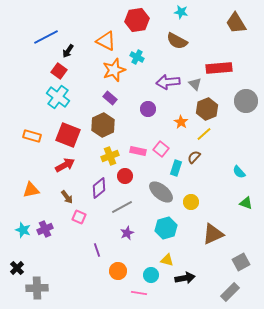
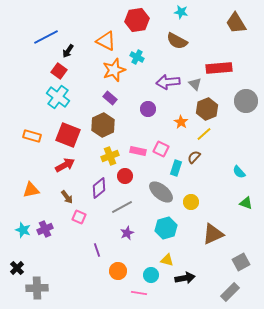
pink square at (161, 149): rotated 14 degrees counterclockwise
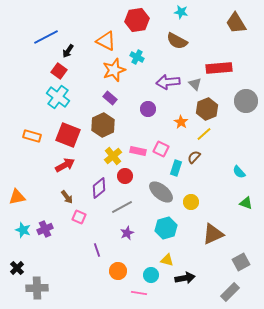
yellow cross at (110, 156): moved 3 px right; rotated 18 degrees counterclockwise
orange triangle at (31, 190): moved 14 px left, 7 px down
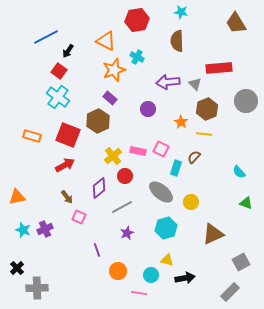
brown semicircle at (177, 41): rotated 60 degrees clockwise
brown hexagon at (103, 125): moved 5 px left, 4 px up
yellow line at (204, 134): rotated 49 degrees clockwise
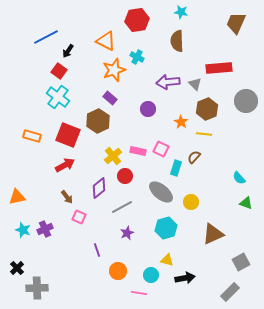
brown trapezoid at (236, 23): rotated 55 degrees clockwise
cyan semicircle at (239, 172): moved 6 px down
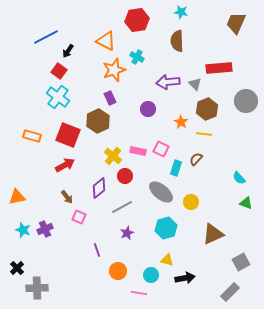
purple rectangle at (110, 98): rotated 24 degrees clockwise
yellow cross at (113, 156): rotated 12 degrees counterclockwise
brown semicircle at (194, 157): moved 2 px right, 2 px down
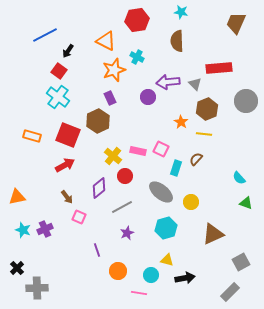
blue line at (46, 37): moved 1 px left, 2 px up
purple circle at (148, 109): moved 12 px up
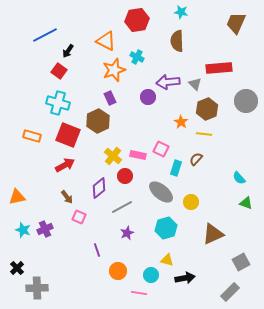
cyan cross at (58, 97): moved 6 px down; rotated 20 degrees counterclockwise
pink rectangle at (138, 151): moved 4 px down
